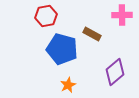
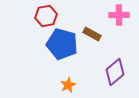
pink cross: moved 3 px left
blue pentagon: moved 5 px up
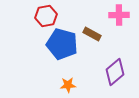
orange star: rotated 21 degrees clockwise
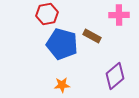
red hexagon: moved 1 px right, 2 px up
brown rectangle: moved 2 px down
purple diamond: moved 4 px down
orange star: moved 6 px left
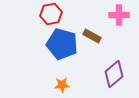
red hexagon: moved 4 px right
purple diamond: moved 1 px left, 2 px up
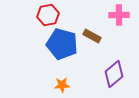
red hexagon: moved 3 px left, 1 px down
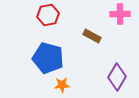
pink cross: moved 1 px right, 1 px up
blue pentagon: moved 14 px left, 14 px down
purple diamond: moved 3 px right, 3 px down; rotated 20 degrees counterclockwise
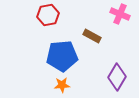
pink cross: rotated 24 degrees clockwise
blue pentagon: moved 14 px right, 2 px up; rotated 20 degrees counterclockwise
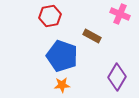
red hexagon: moved 2 px right, 1 px down
blue pentagon: rotated 24 degrees clockwise
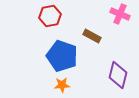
purple diamond: moved 1 px right, 2 px up; rotated 16 degrees counterclockwise
